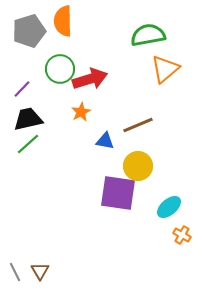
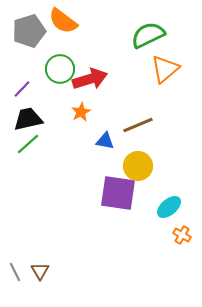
orange semicircle: rotated 52 degrees counterclockwise
green semicircle: rotated 16 degrees counterclockwise
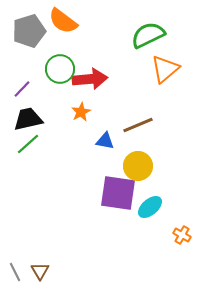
red arrow: rotated 12 degrees clockwise
cyan ellipse: moved 19 px left
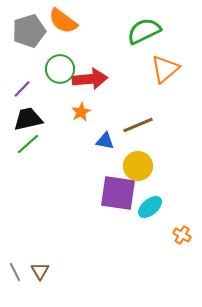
green semicircle: moved 4 px left, 4 px up
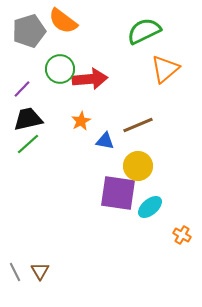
orange star: moved 9 px down
